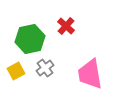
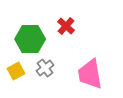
green hexagon: rotated 12 degrees clockwise
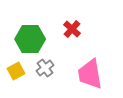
red cross: moved 6 px right, 3 px down
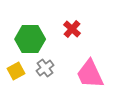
pink trapezoid: rotated 16 degrees counterclockwise
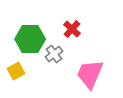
gray cross: moved 9 px right, 14 px up
pink trapezoid: rotated 48 degrees clockwise
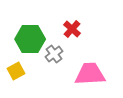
pink trapezoid: rotated 64 degrees clockwise
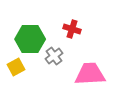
red cross: rotated 24 degrees counterclockwise
gray cross: moved 2 px down
yellow square: moved 4 px up
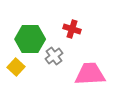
yellow square: rotated 18 degrees counterclockwise
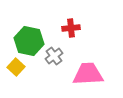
red cross: moved 1 px left, 1 px up; rotated 24 degrees counterclockwise
green hexagon: moved 1 px left, 2 px down; rotated 12 degrees clockwise
pink trapezoid: moved 2 px left
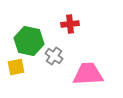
red cross: moved 1 px left, 4 px up
gray cross: rotated 18 degrees counterclockwise
yellow square: rotated 36 degrees clockwise
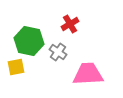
red cross: rotated 24 degrees counterclockwise
gray cross: moved 4 px right, 4 px up
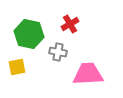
green hexagon: moved 7 px up
gray cross: rotated 24 degrees counterclockwise
yellow square: moved 1 px right
